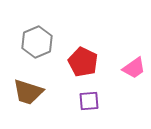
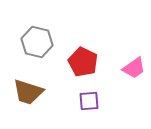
gray hexagon: rotated 24 degrees counterclockwise
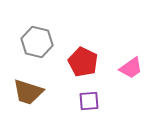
pink trapezoid: moved 3 px left
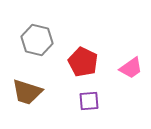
gray hexagon: moved 2 px up
brown trapezoid: moved 1 px left
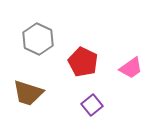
gray hexagon: moved 1 px right, 1 px up; rotated 12 degrees clockwise
brown trapezoid: moved 1 px right, 1 px down
purple square: moved 3 px right, 4 px down; rotated 35 degrees counterclockwise
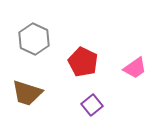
gray hexagon: moved 4 px left
pink trapezoid: moved 4 px right
brown trapezoid: moved 1 px left
